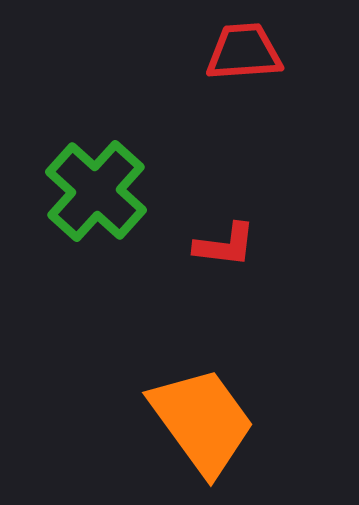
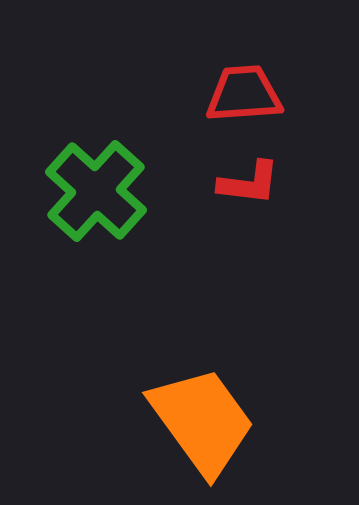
red trapezoid: moved 42 px down
red L-shape: moved 24 px right, 62 px up
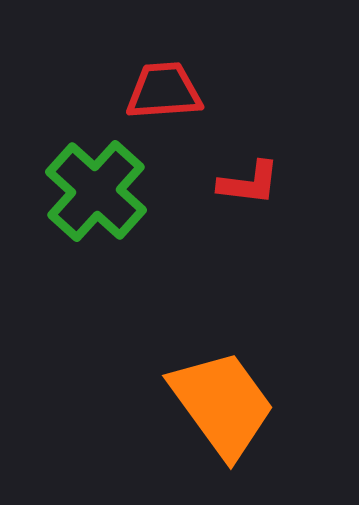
red trapezoid: moved 80 px left, 3 px up
orange trapezoid: moved 20 px right, 17 px up
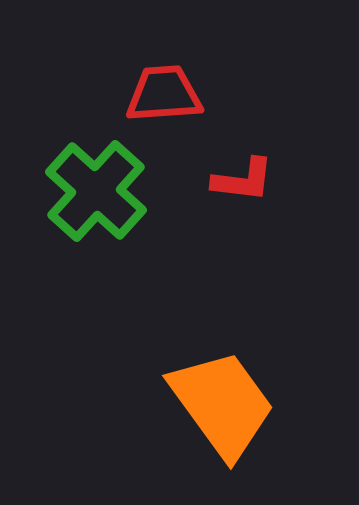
red trapezoid: moved 3 px down
red L-shape: moved 6 px left, 3 px up
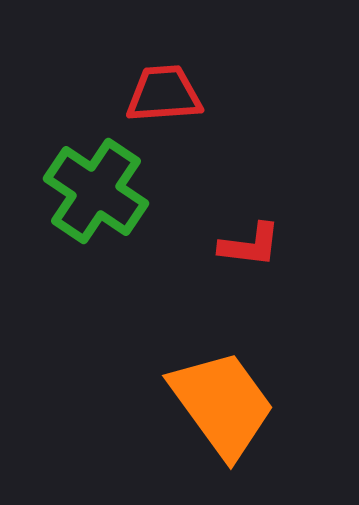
red L-shape: moved 7 px right, 65 px down
green cross: rotated 8 degrees counterclockwise
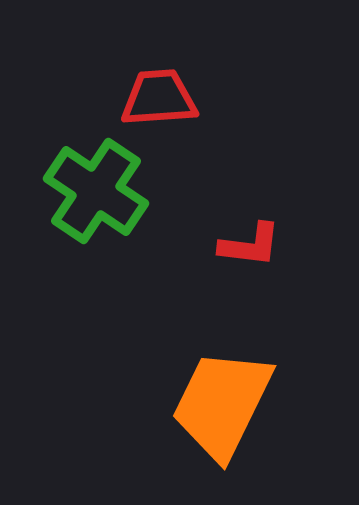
red trapezoid: moved 5 px left, 4 px down
orange trapezoid: rotated 118 degrees counterclockwise
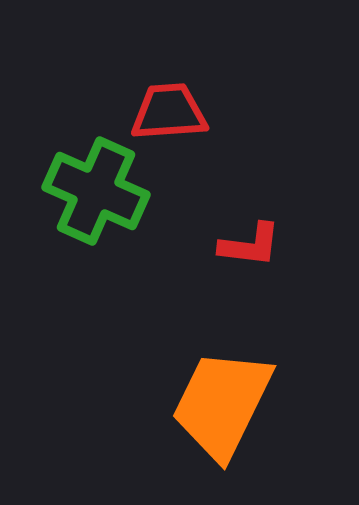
red trapezoid: moved 10 px right, 14 px down
green cross: rotated 10 degrees counterclockwise
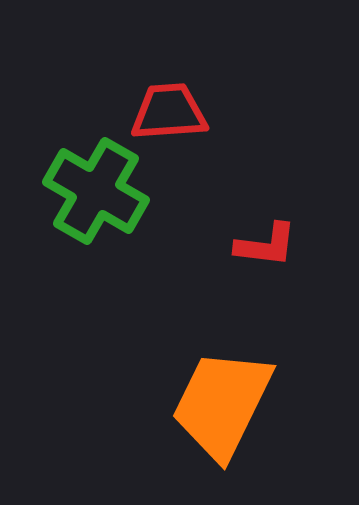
green cross: rotated 6 degrees clockwise
red L-shape: moved 16 px right
